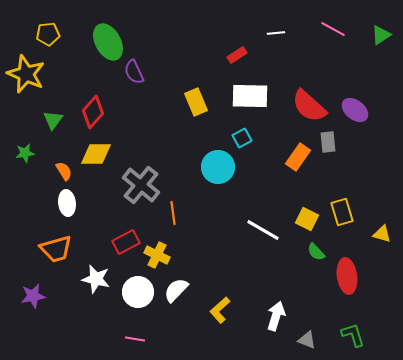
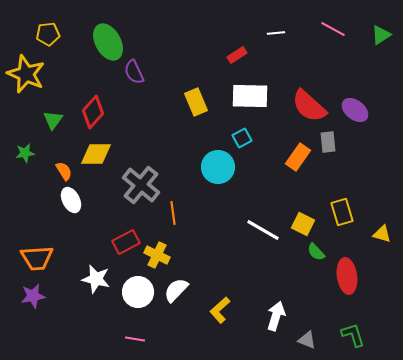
white ellipse at (67, 203): moved 4 px right, 3 px up; rotated 20 degrees counterclockwise
yellow square at (307, 219): moved 4 px left, 5 px down
orange trapezoid at (56, 249): moved 19 px left, 9 px down; rotated 12 degrees clockwise
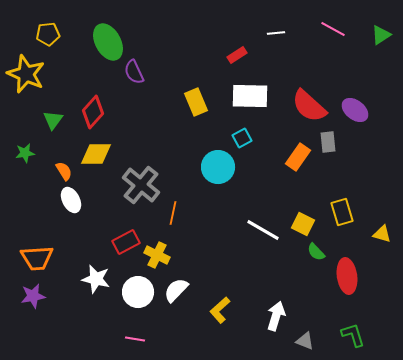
orange line at (173, 213): rotated 20 degrees clockwise
gray triangle at (307, 340): moved 2 px left, 1 px down
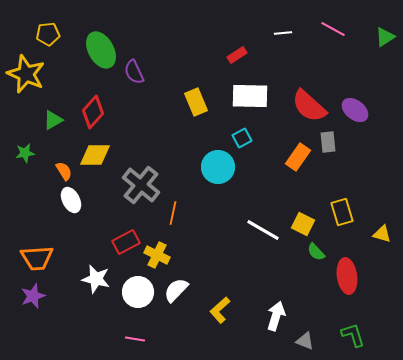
white line at (276, 33): moved 7 px right
green triangle at (381, 35): moved 4 px right, 2 px down
green ellipse at (108, 42): moved 7 px left, 8 px down
green triangle at (53, 120): rotated 25 degrees clockwise
yellow diamond at (96, 154): moved 1 px left, 1 px down
purple star at (33, 296): rotated 10 degrees counterclockwise
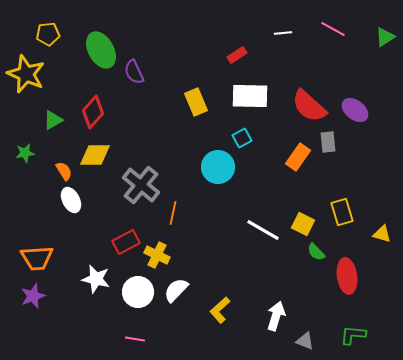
green L-shape at (353, 335): rotated 68 degrees counterclockwise
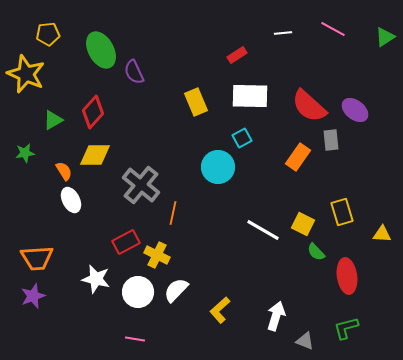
gray rectangle at (328, 142): moved 3 px right, 2 px up
yellow triangle at (382, 234): rotated 12 degrees counterclockwise
green L-shape at (353, 335): moved 7 px left, 7 px up; rotated 20 degrees counterclockwise
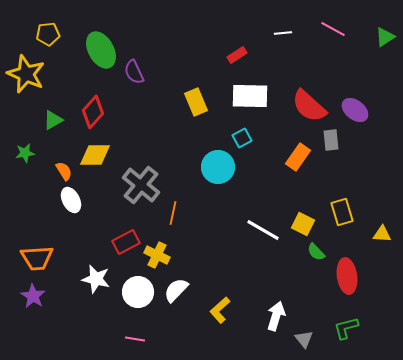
purple star at (33, 296): rotated 20 degrees counterclockwise
gray triangle at (305, 341): moved 1 px left, 2 px up; rotated 30 degrees clockwise
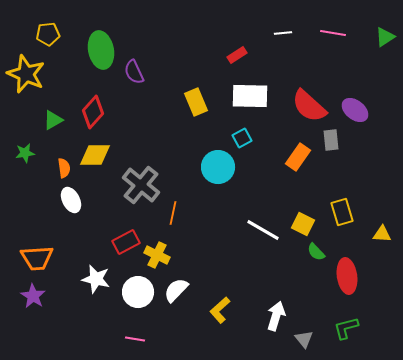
pink line at (333, 29): moved 4 px down; rotated 20 degrees counterclockwise
green ellipse at (101, 50): rotated 18 degrees clockwise
orange semicircle at (64, 171): moved 3 px up; rotated 24 degrees clockwise
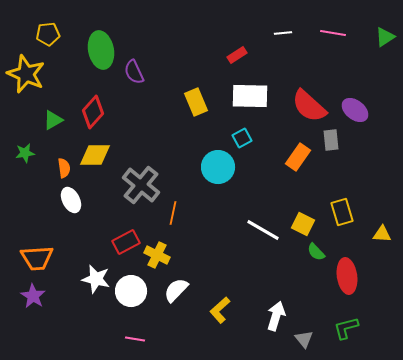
white circle at (138, 292): moved 7 px left, 1 px up
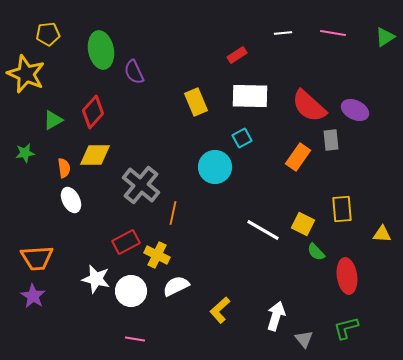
purple ellipse at (355, 110): rotated 12 degrees counterclockwise
cyan circle at (218, 167): moved 3 px left
yellow rectangle at (342, 212): moved 3 px up; rotated 12 degrees clockwise
white semicircle at (176, 290): moved 4 px up; rotated 20 degrees clockwise
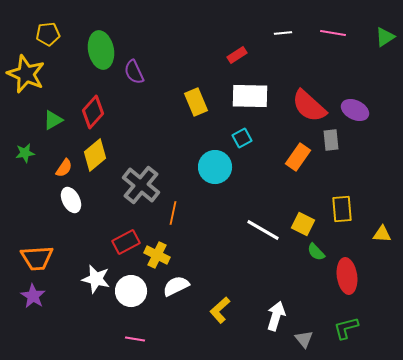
yellow diamond at (95, 155): rotated 40 degrees counterclockwise
orange semicircle at (64, 168): rotated 42 degrees clockwise
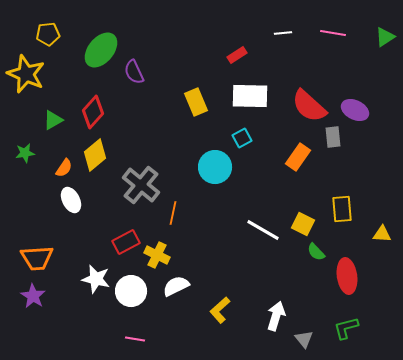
green ellipse at (101, 50): rotated 51 degrees clockwise
gray rectangle at (331, 140): moved 2 px right, 3 px up
